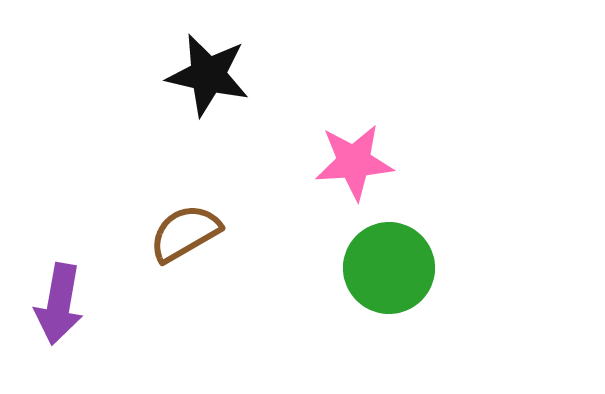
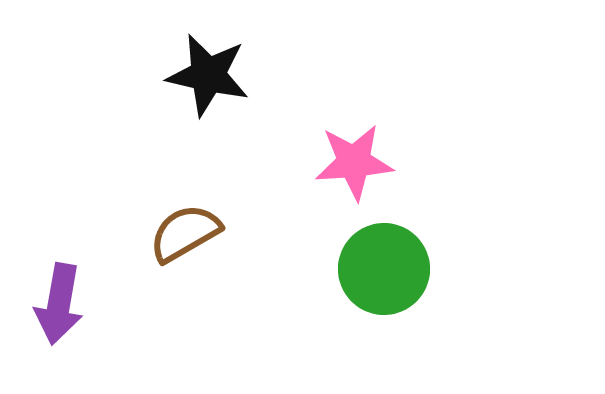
green circle: moved 5 px left, 1 px down
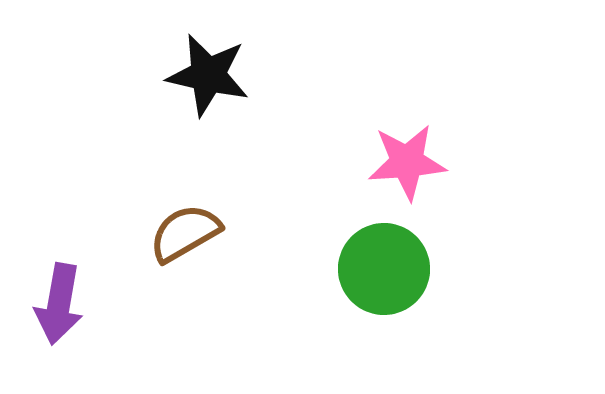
pink star: moved 53 px right
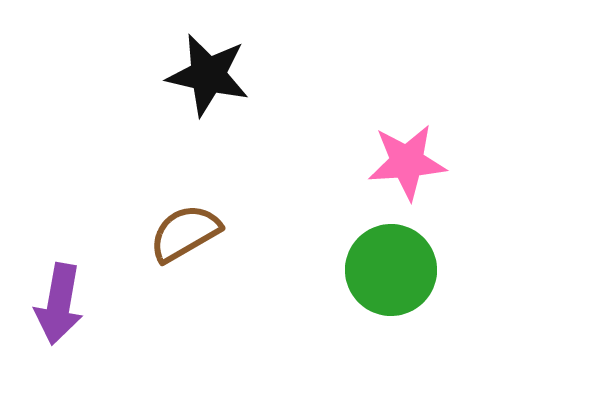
green circle: moved 7 px right, 1 px down
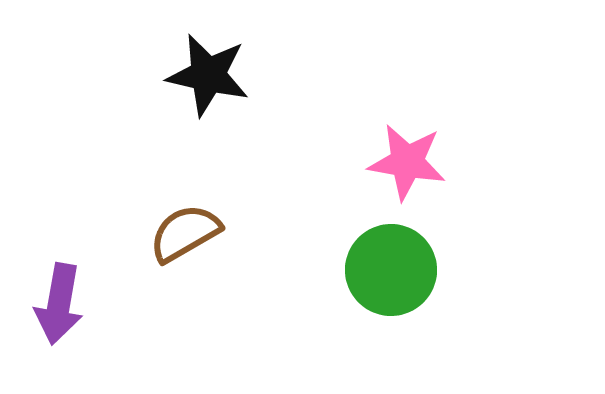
pink star: rotated 14 degrees clockwise
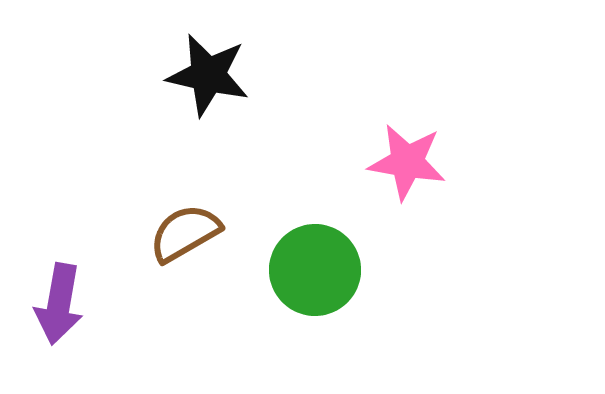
green circle: moved 76 px left
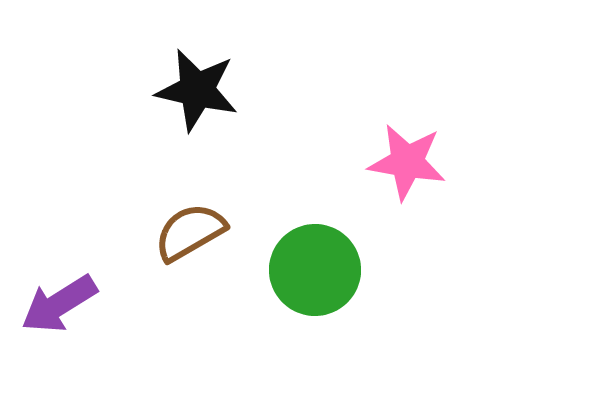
black star: moved 11 px left, 15 px down
brown semicircle: moved 5 px right, 1 px up
purple arrow: rotated 48 degrees clockwise
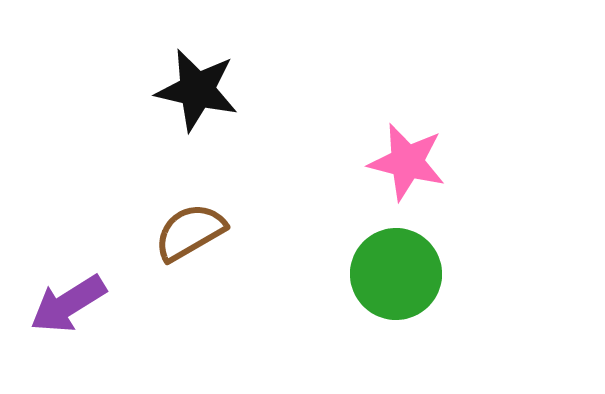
pink star: rotated 4 degrees clockwise
green circle: moved 81 px right, 4 px down
purple arrow: moved 9 px right
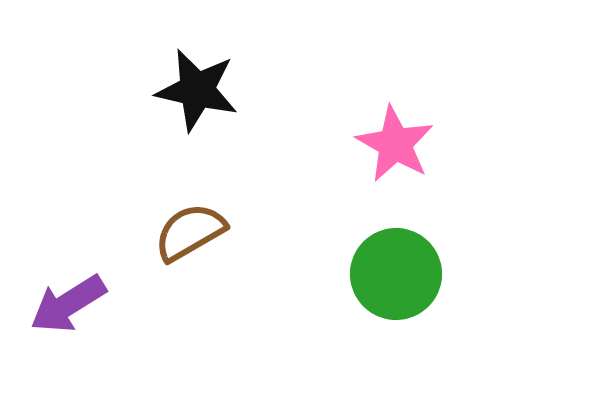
pink star: moved 12 px left, 18 px up; rotated 16 degrees clockwise
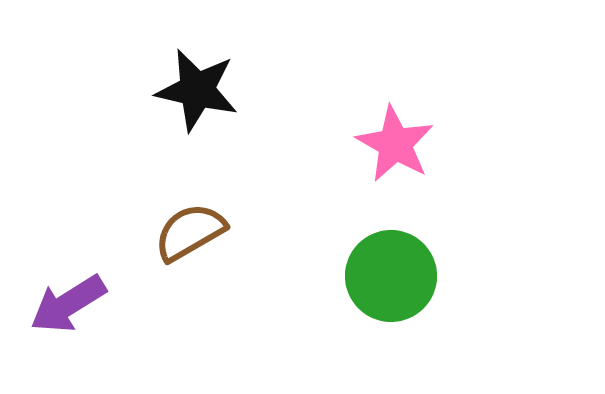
green circle: moved 5 px left, 2 px down
